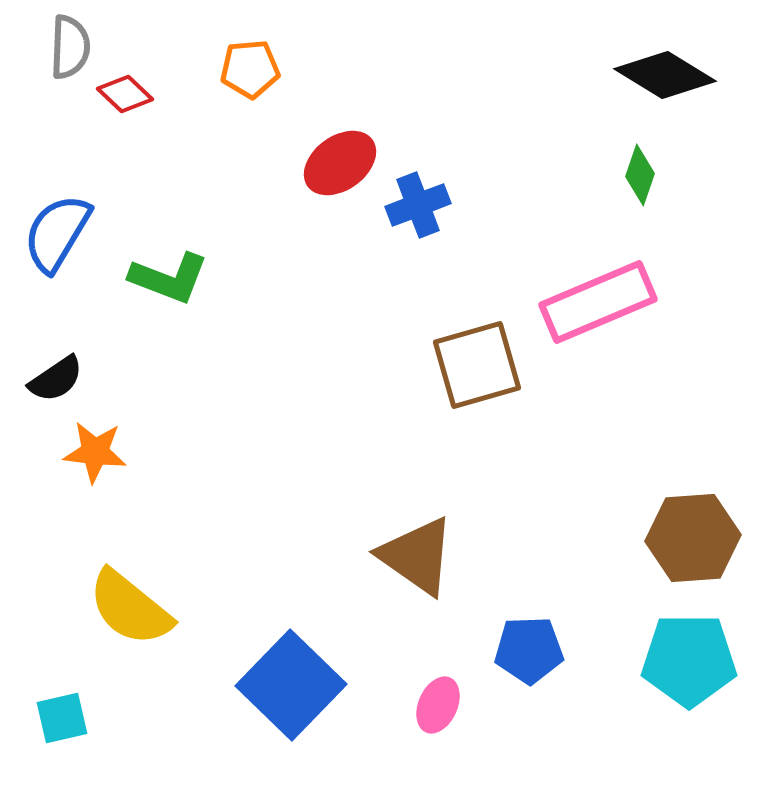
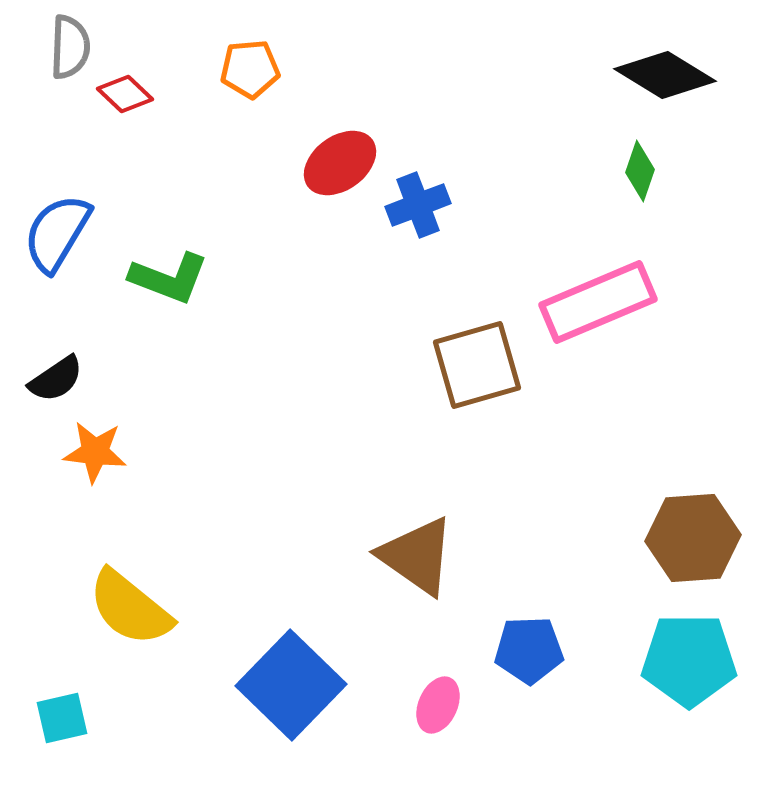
green diamond: moved 4 px up
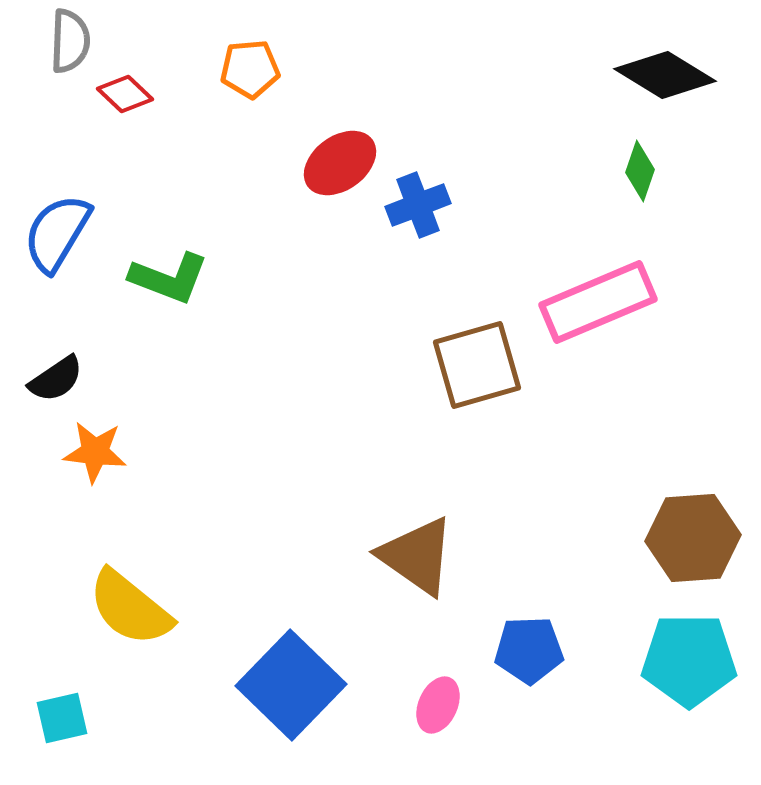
gray semicircle: moved 6 px up
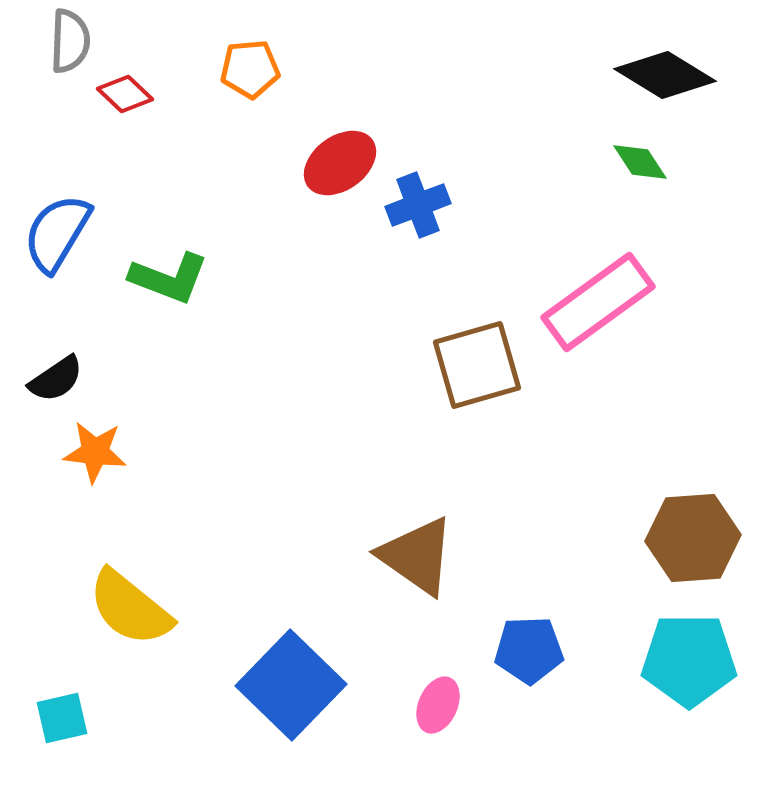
green diamond: moved 9 px up; rotated 52 degrees counterclockwise
pink rectangle: rotated 13 degrees counterclockwise
